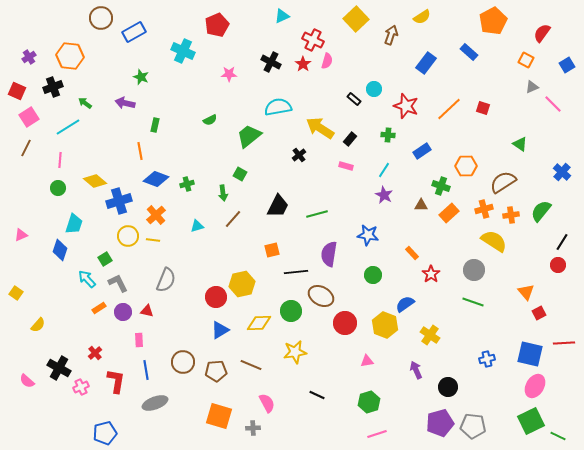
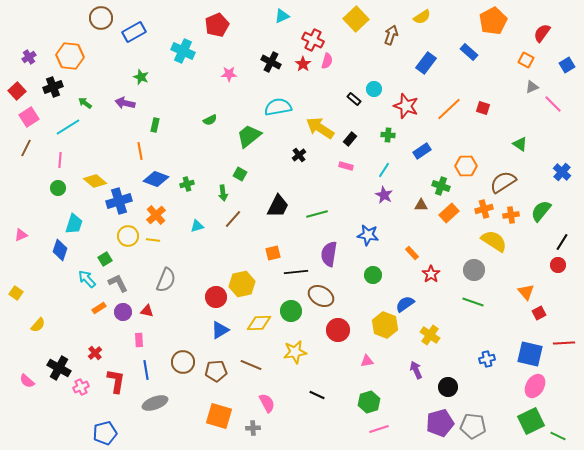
red square at (17, 91): rotated 24 degrees clockwise
orange square at (272, 250): moved 1 px right, 3 px down
red circle at (345, 323): moved 7 px left, 7 px down
pink line at (377, 434): moved 2 px right, 5 px up
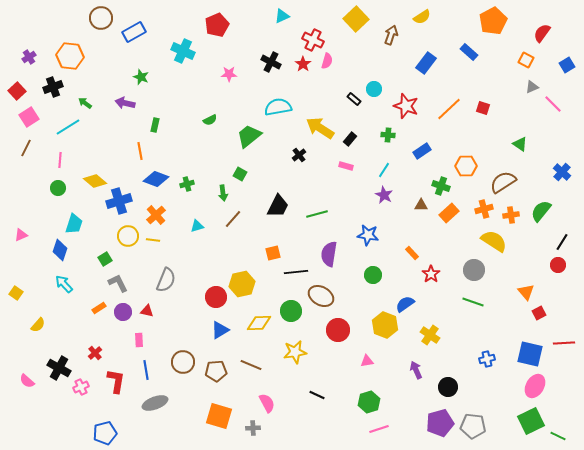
cyan arrow at (87, 279): moved 23 px left, 5 px down
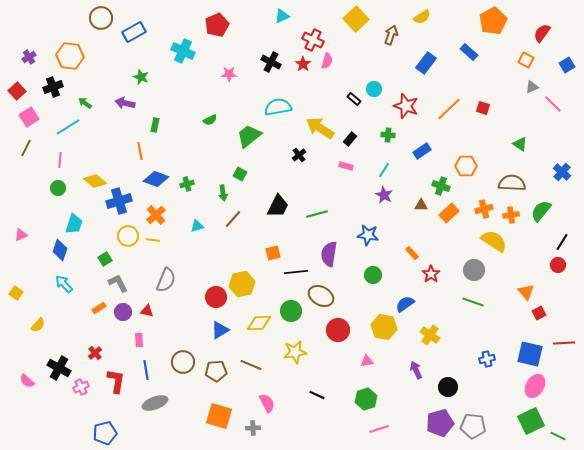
brown semicircle at (503, 182): moved 9 px right, 1 px down; rotated 36 degrees clockwise
yellow hexagon at (385, 325): moved 1 px left, 2 px down; rotated 10 degrees counterclockwise
green hexagon at (369, 402): moved 3 px left, 3 px up
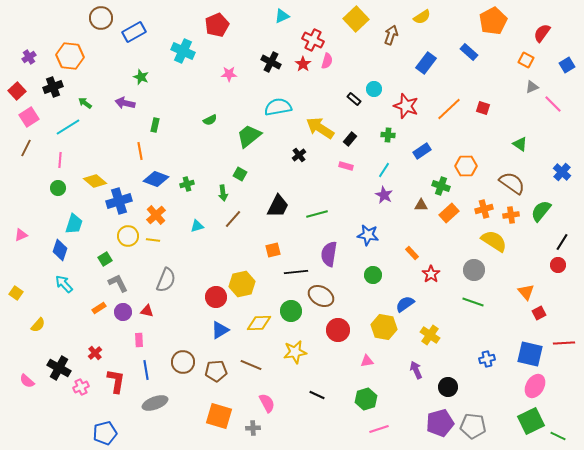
brown semicircle at (512, 183): rotated 32 degrees clockwise
orange square at (273, 253): moved 3 px up
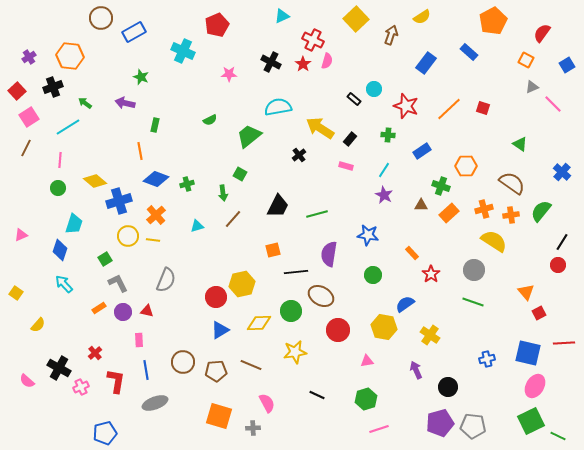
blue square at (530, 354): moved 2 px left, 1 px up
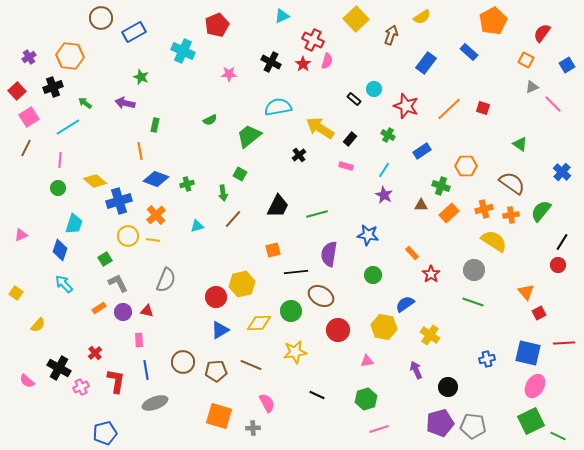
green cross at (388, 135): rotated 24 degrees clockwise
